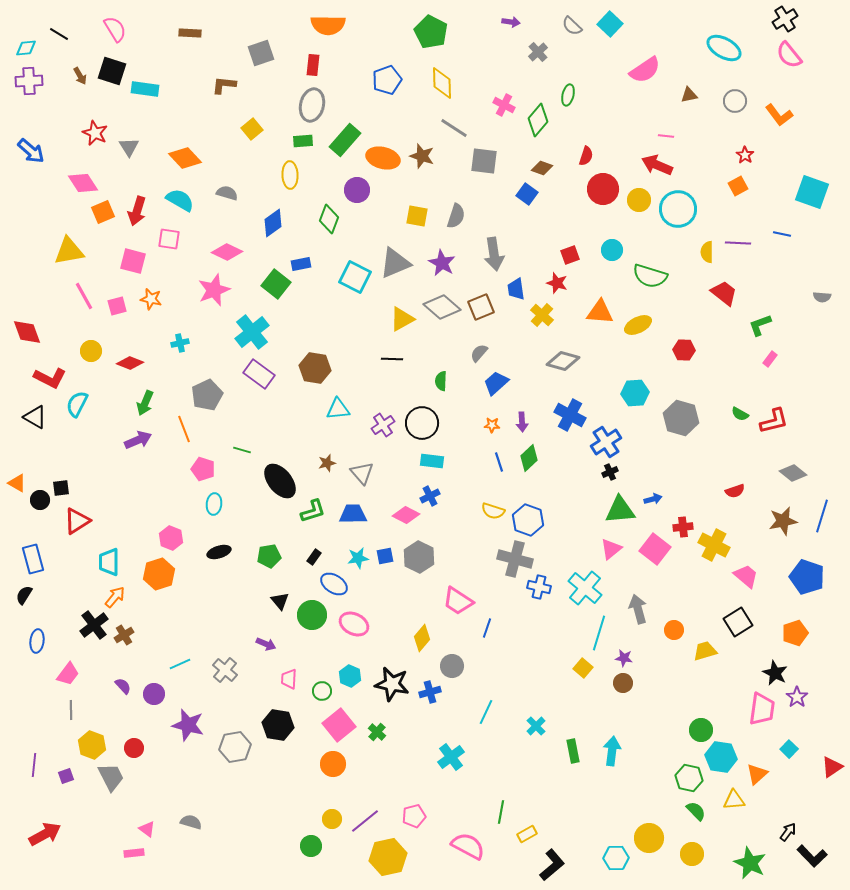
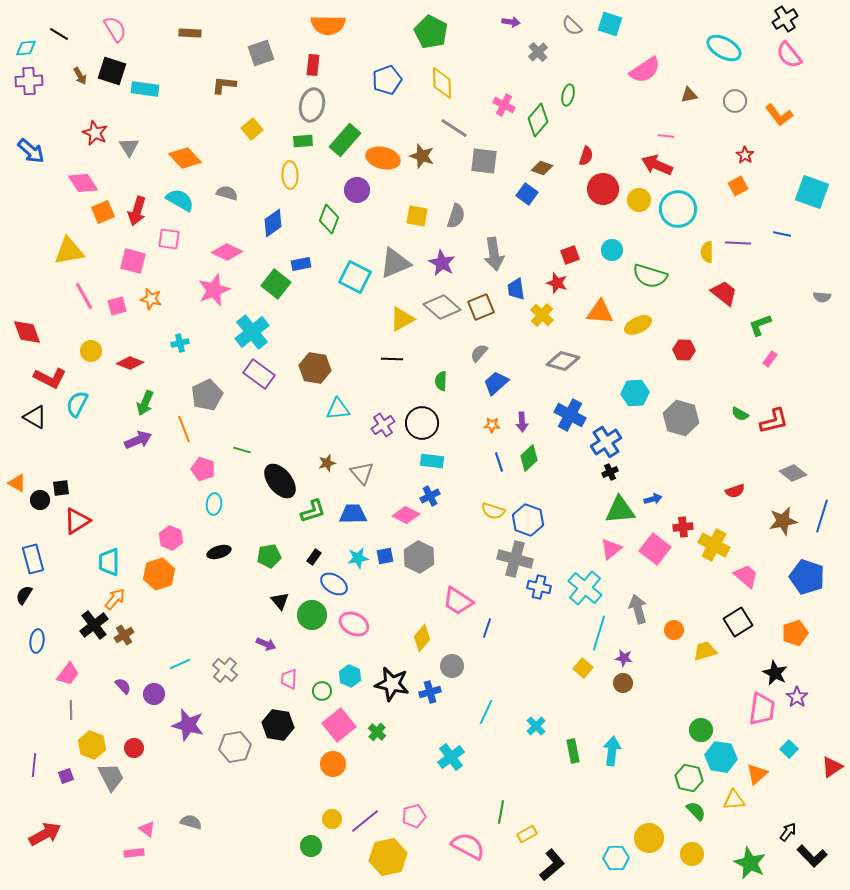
cyan square at (610, 24): rotated 25 degrees counterclockwise
orange arrow at (115, 597): moved 2 px down
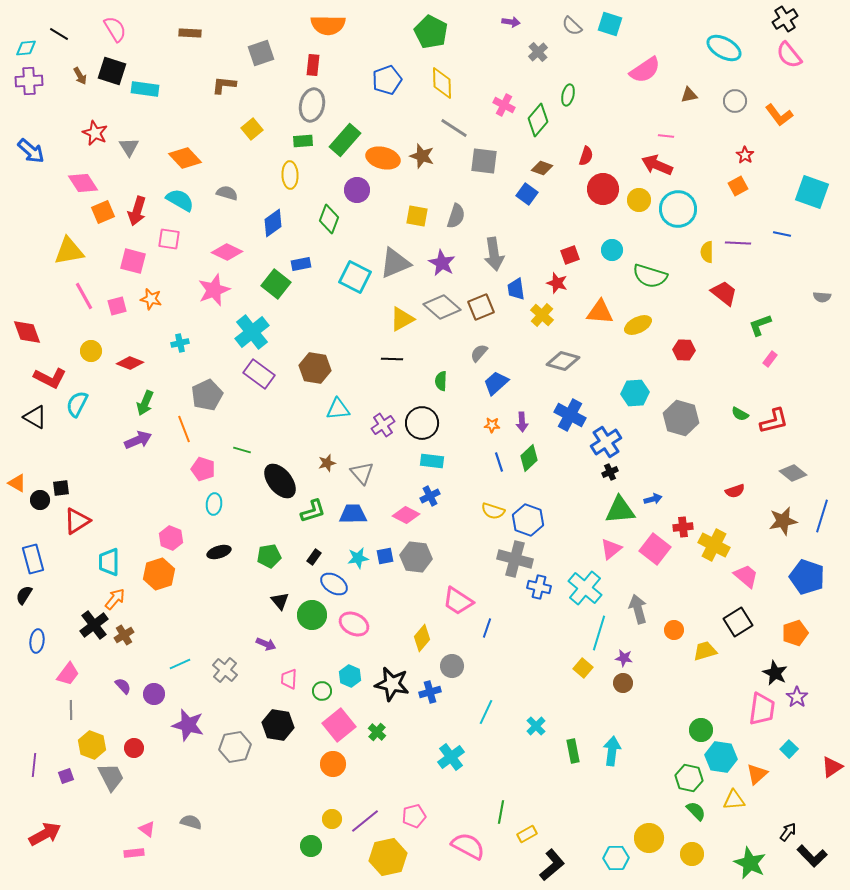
gray hexagon at (419, 557): moved 3 px left; rotated 20 degrees counterclockwise
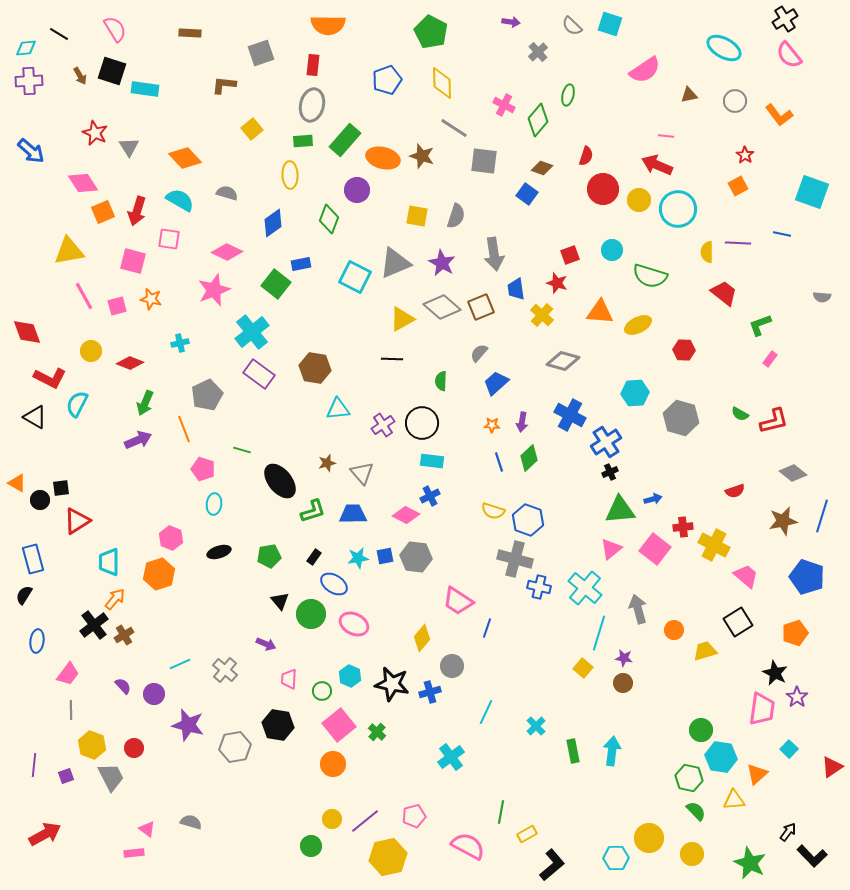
purple arrow at (522, 422): rotated 12 degrees clockwise
green circle at (312, 615): moved 1 px left, 1 px up
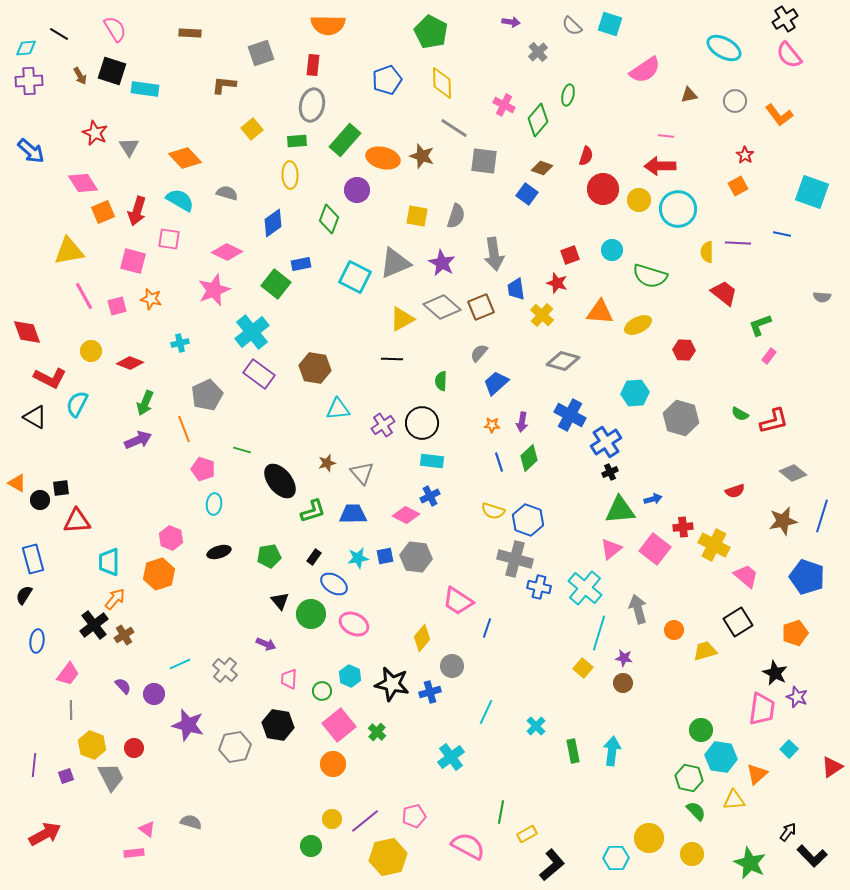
green rectangle at (303, 141): moved 6 px left
red arrow at (657, 165): moved 3 px right, 1 px down; rotated 24 degrees counterclockwise
pink rectangle at (770, 359): moved 1 px left, 3 px up
red triangle at (77, 521): rotated 28 degrees clockwise
purple star at (797, 697): rotated 15 degrees counterclockwise
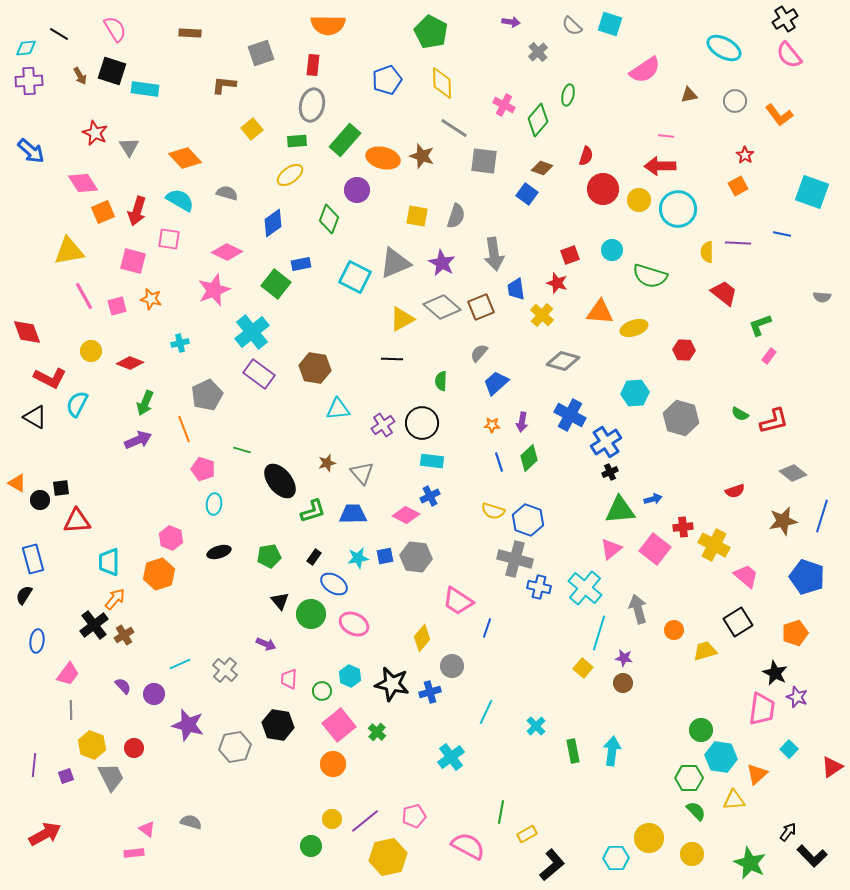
yellow ellipse at (290, 175): rotated 56 degrees clockwise
yellow ellipse at (638, 325): moved 4 px left, 3 px down; rotated 8 degrees clockwise
green hexagon at (689, 778): rotated 12 degrees counterclockwise
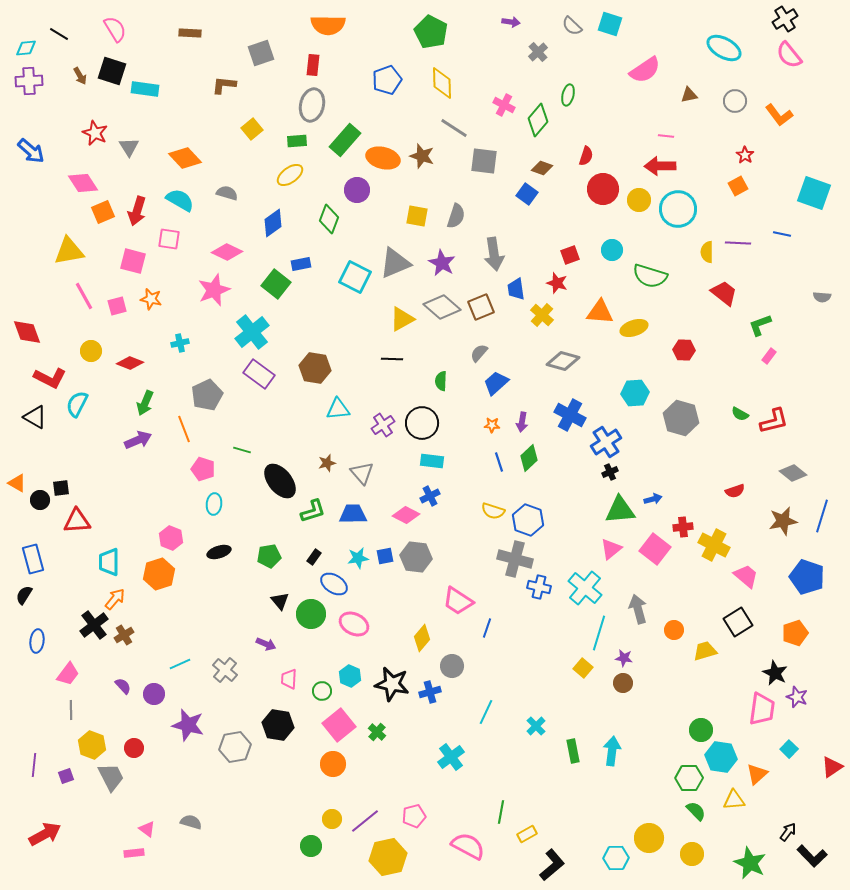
cyan square at (812, 192): moved 2 px right, 1 px down
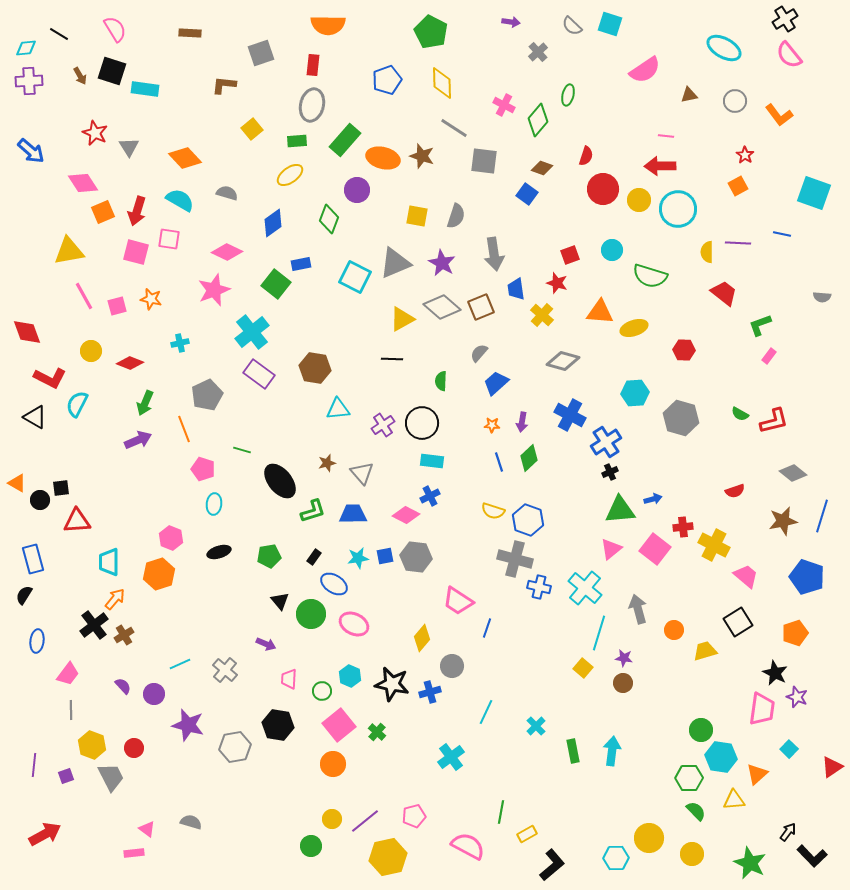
pink square at (133, 261): moved 3 px right, 9 px up
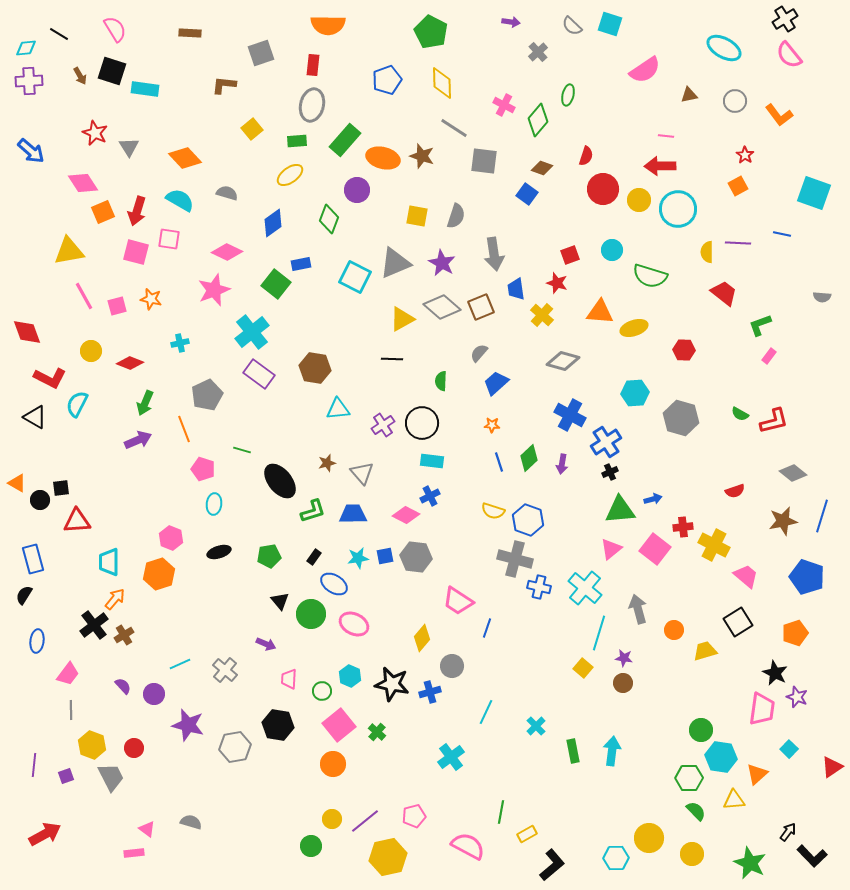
purple arrow at (522, 422): moved 40 px right, 42 px down
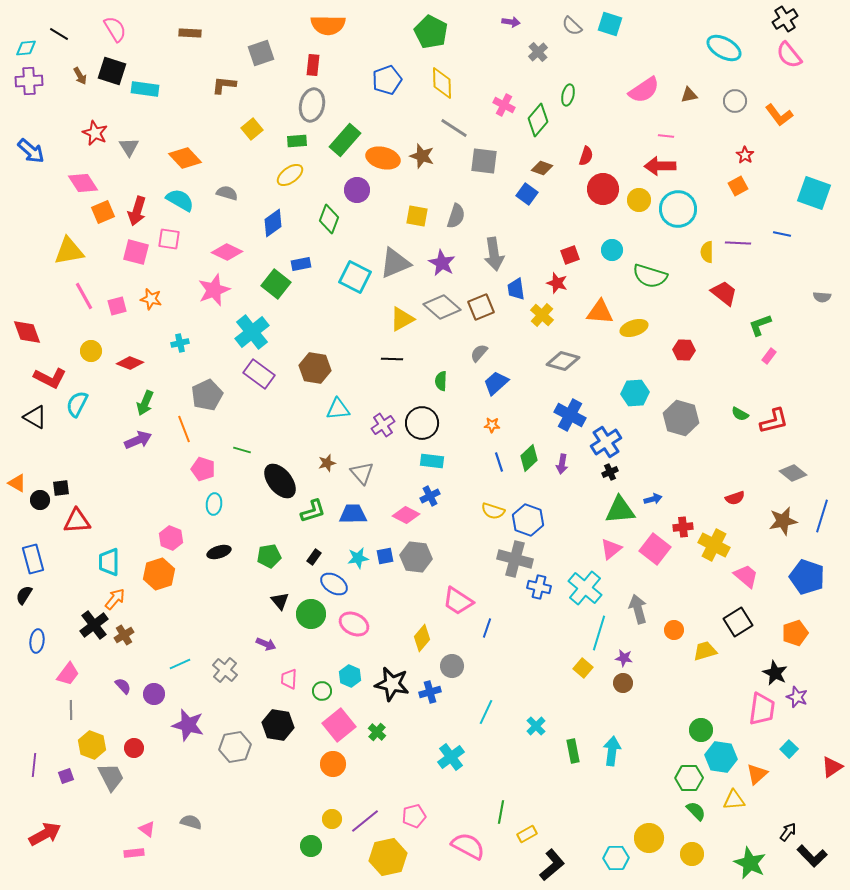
pink semicircle at (645, 70): moved 1 px left, 20 px down
red semicircle at (735, 491): moved 7 px down
